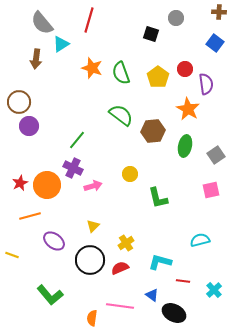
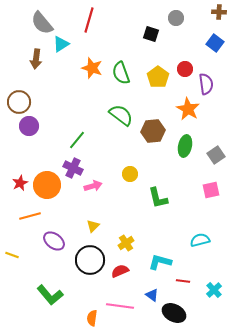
red semicircle at (120, 268): moved 3 px down
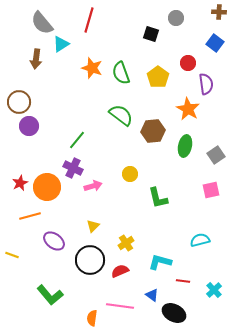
red circle at (185, 69): moved 3 px right, 6 px up
orange circle at (47, 185): moved 2 px down
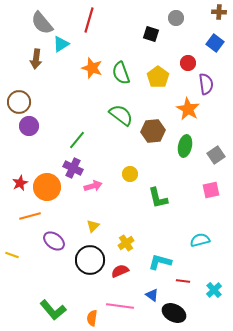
green L-shape at (50, 295): moved 3 px right, 15 px down
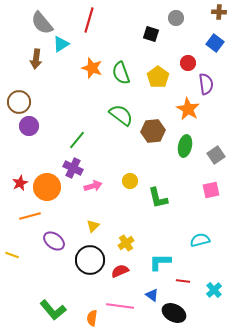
yellow circle at (130, 174): moved 7 px down
cyan L-shape at (160, 262): rotated 15 degrees counterclockwise
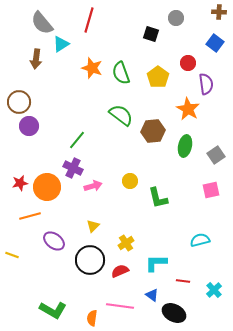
red star at (20, 183): rotated 14 degrees clockwise
cyan L-shape at (160, 262): moved 4 px left, 1 px down
green L-shape at (53, 310): rotated 20 degrees counterclockwise
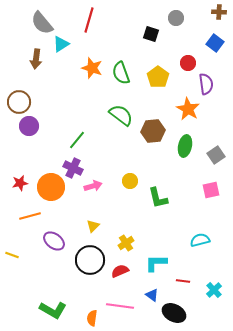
orange circle at (47, 187): moved 4 px right
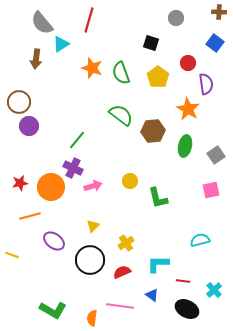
black square at (151, 34): moved 9 px down
cyan L-shape at (156, 263): moved 2 px right, 1 px down
red semicircle at (120, 271): moved 2 px right, 1 px down
black ellipse at (174, 313): moved 13 px right, 4 px up
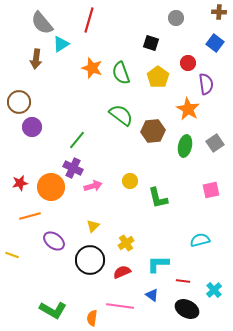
purple circle at (29, 126): moved 3 px right, 1 px down
gray square at (216, 155): moved 1 px left, 12 px up
